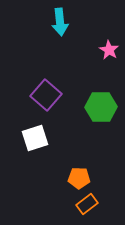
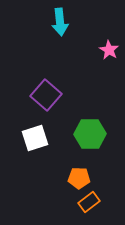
green hexagon: moved 11 px left, 27 px down
orange rectangle: moved 2 px right, 2 px up
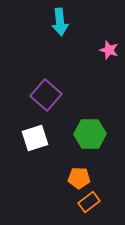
pink star: rotated 12 degrees counterclockwise
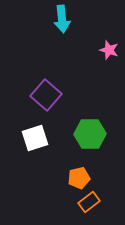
cyan arrow: moved 2 px right, 3 px up
orange pentagon: rotated 15 degrees counterclockwise
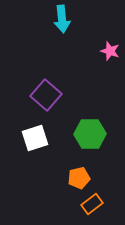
pink star: moved 1 px right, 1 px down
orange rectangle: moved 3 px right, 2 px down
